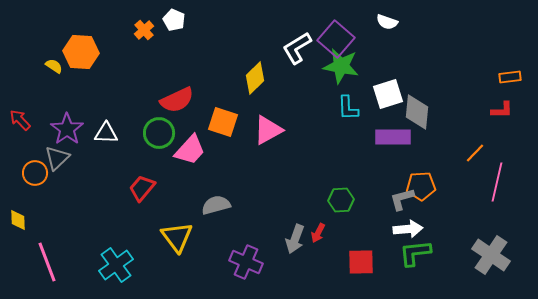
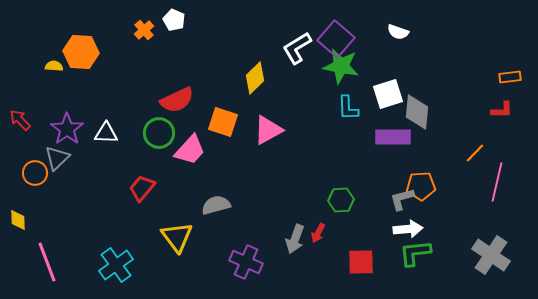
white semicircle at (387, 22): moved 11 px right, 10 px down
yellow semicircle at (54, 66): rotated 30 degrees counterclockwise
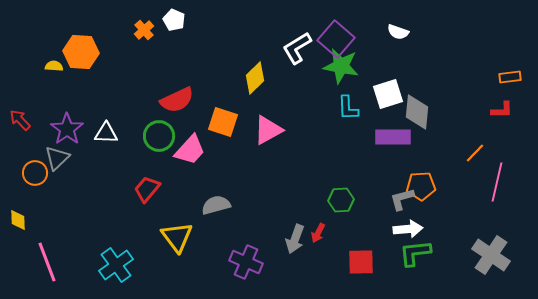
green circle at (159, 133): moved 3 px down
red trapezoid at (142, 188): moved 5 px right, 1 px down
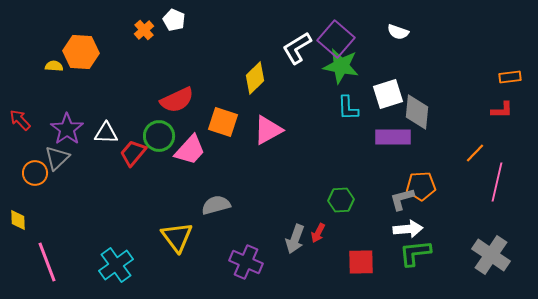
red trapezoid at (147, 189): moved 14 px left, 36 px up
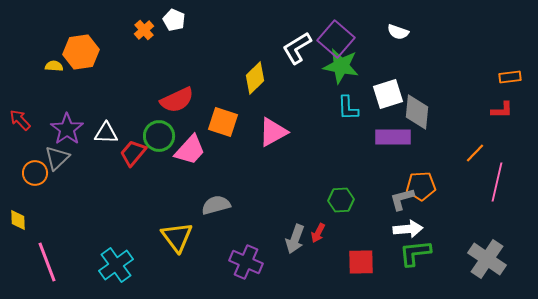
orange hexagon at (81, 52): rotated 12 degrees counterclockwise
pink triangle at (268, 130): moved 5 px right, 2 px down
gray cross at (491, 255): moved 4 px left, 4 px down
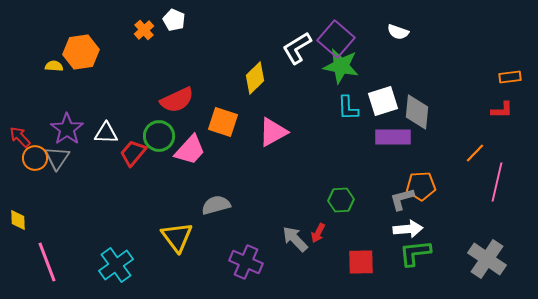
white square at (388, 94): moved 5 px left, 7 px down
red arrow at (20, 120): moved 17 px down
gray triangle at (57, 158): rotated 12 degrees counterclockwise
orange circle at (35, 173): moved 15 px up
gray arrow at (295, 239): rotated 116 degrees clockwise
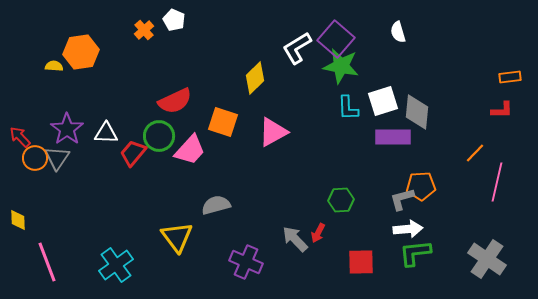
white semicircle at (398, 32): rotated 55 degrees clockwise
red semicircle at (177, 100): moved 2 px left, 1 px down
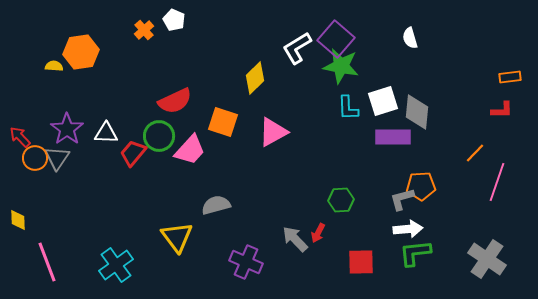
white semicircle at (398, 32): moved 12 px right, 6 px down
pink line at (497, 182): rotated 6 degrees clockwise
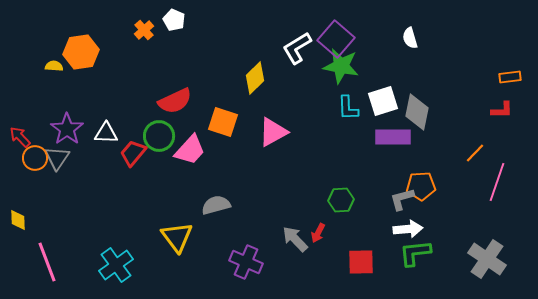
gray diamond at (417, 112): rotated 6 degrees clockwise
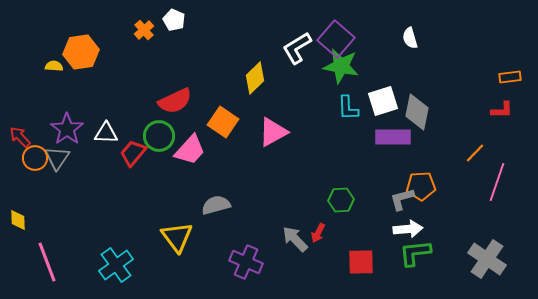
orange square at (223, 122): rotated 16 degrees clockwise
